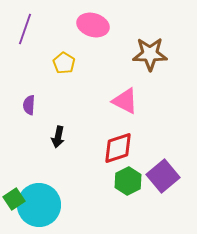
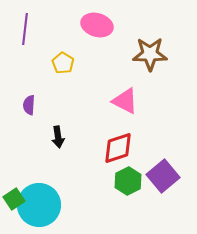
pink ellipse: moved 4 px right
purple line: rotated 12 degrees counterclockwise
yellow pentagon: moved 1 px left
black arrow: rotated 20 degrees counterclockwise
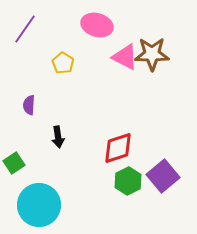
purple line: rotated 28 degrees clockwise
brown star: moved 2 px right
pink triangle: moved 44 px up
green square: moved 36 px up
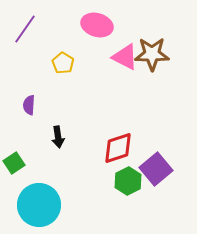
purple square: moved 7 px left, 7 px up
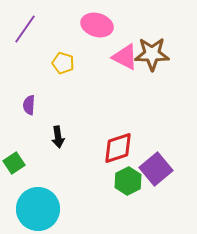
yellow pentagon: rotated 15 degrees counterclockwise
cyan circle: moved 1 px left, 4 px down
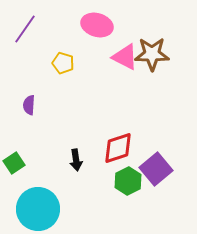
black arrow: moved 18 px right, 23 px down
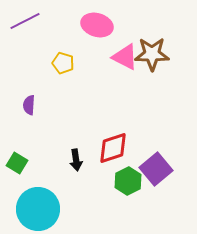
purple line: moved 8 px up; rotated 28 degrees clockwise
red diamond: moved 5 px left
green square: moved 3 px right; rotated 25 degrees counterclockwise
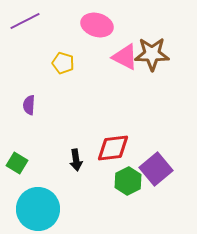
red diamond: rotated 12 degrees clockwise
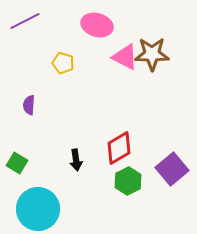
red diamond: moved 6 px right; rotated 24 degrees counterclockwise
purple square: moved 16 px right
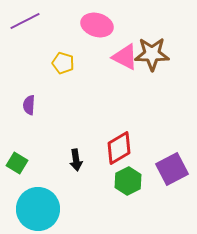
purple square: rotated 12 degrees clockwise
